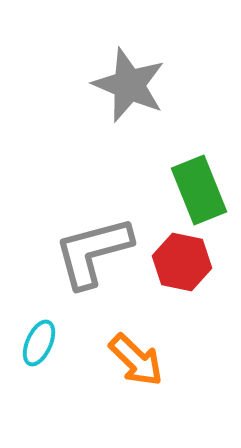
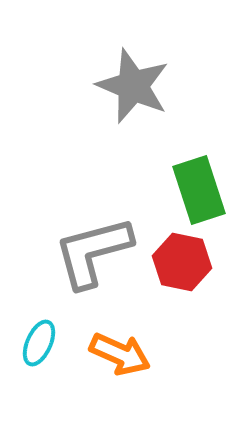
gray star: moved 4 px right, 1 px down
green rectangle: rotated 4 degrees clockwise
orange arrow: moved 16 px left, 6 px up; rotated 20 degrees counterclockwise
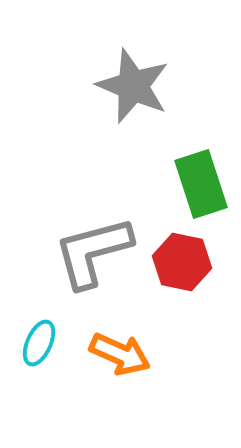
green rectangle: moved 2 px right, 6 px up
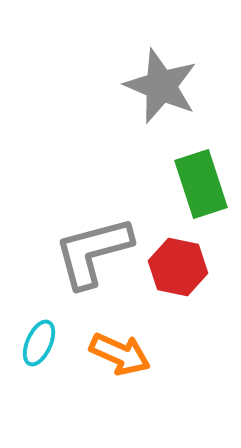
gray star: moved 28 px right
red hexagon: moved 4 px left, 5 px down
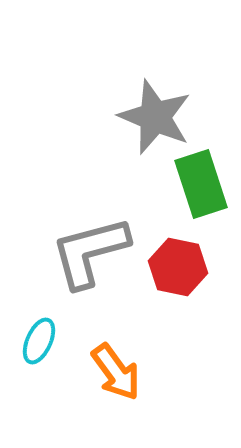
gray star: moved 6 px left, 31 px down
gray L-shape: moved 3 px left
cyan ellipse: moved 2 px up
orange arrow: moved 4 px left, 18 px down; rotated 30 degrees clockwise
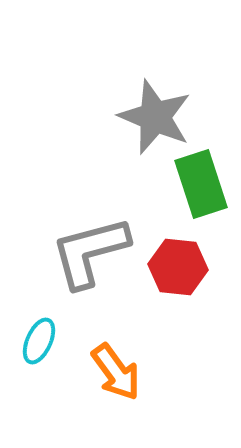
red hexagon: rotated 6 degrees counterclockwise
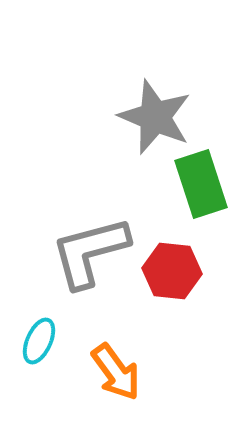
red hexagon: moved 6 px left, 4 px down
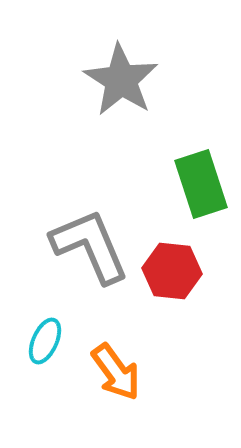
gray star: moved 34 px left, 37 px up; rotated 10 degrees clockwise
gray L-shape: moved 6 px up; rotated 82 degrees clockwise
cyan ellipse: moved 6 px right
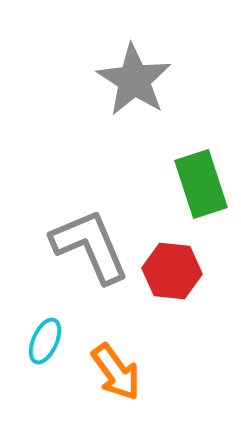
gray star: moved 13 px right
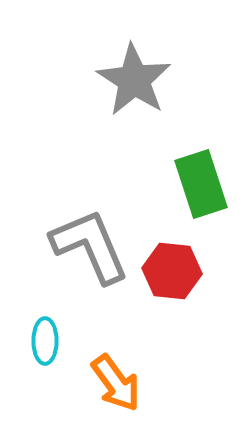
cyan ellipse: rotated 24 degrees counterclockwise
orange arrow: moved 11 px down
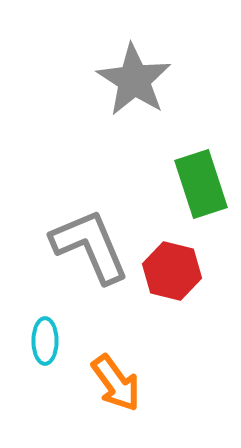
red hexagon: rotated 8 degrees clockwise
